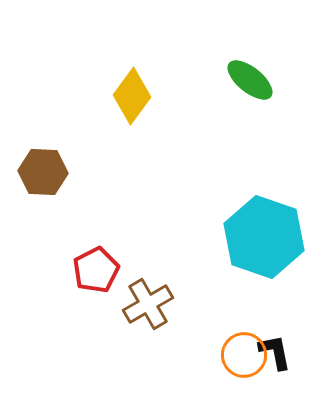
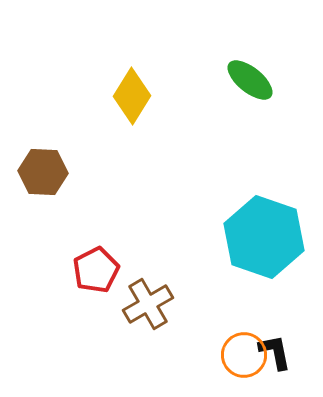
yellow diamond: rotated 4 degrees counterclockwise
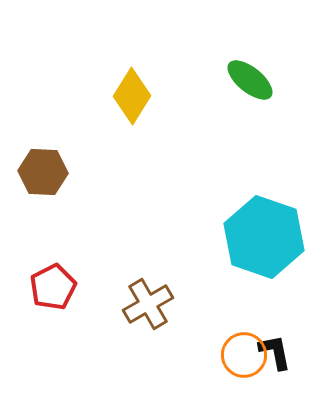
red pentagon: moved 43 px left, 17 px down
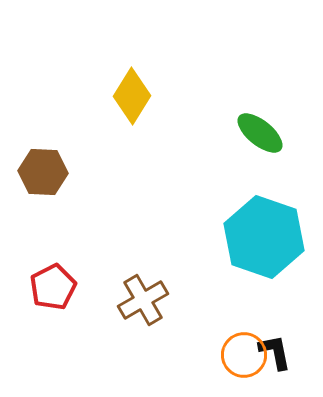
green ellipse: moved 10 px right, 53 px down
brown cross: moved 5 px left, 4 px up
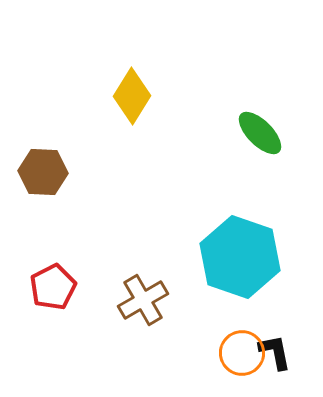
green ellipse: rotated 6 degrees clockwise
cyan hexagon: moved 24 px left, 20 px down
orange circle: moved 2 px left, 2 px up
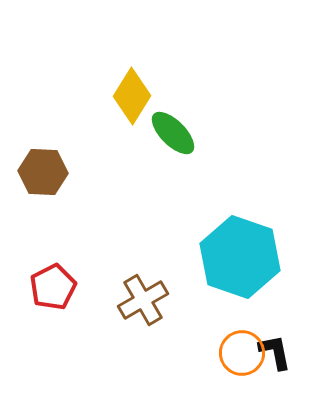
green ellipse: moved 87 px left
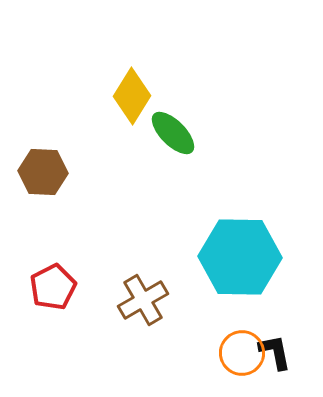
cyan hexagon: rotated 18 degrees counterclockwise
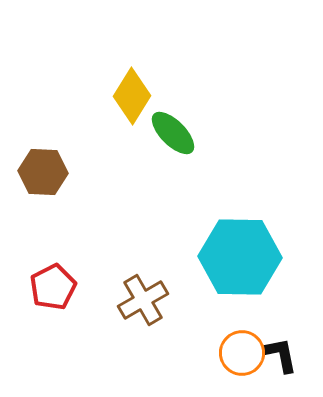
black L-shape: moved 6 px right, 3 px down
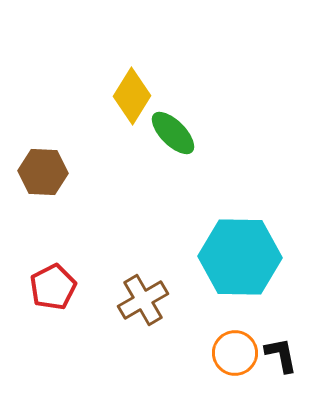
orange circle: moved 7 px left
